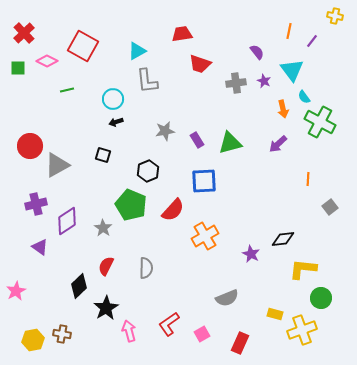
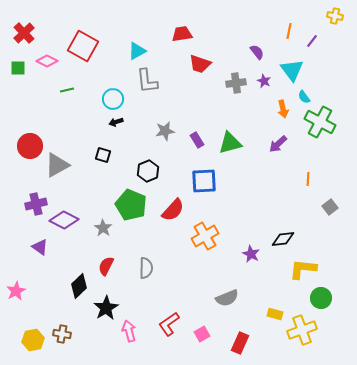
purple diamond at (67, 221): moved 3 px left, 1 px up; rotated 60 degrees clockwise
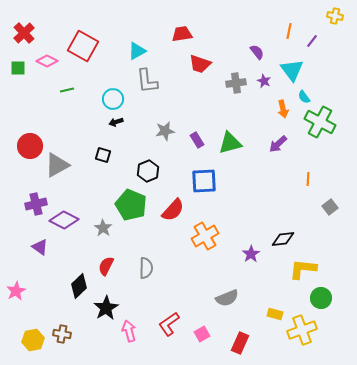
purple star at (251, 254): rotated 12 degrees clockwise
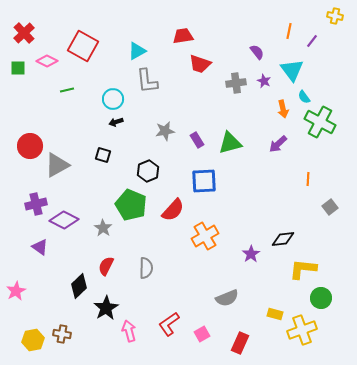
red trapezoid at (182, 34): moved 1 px right, 2 px down
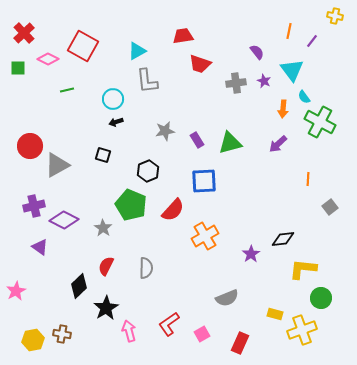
pink diamond at (47, 61): moved 1 px right, 2 px up
orange arrow at (283, 109): rotated 18 degrees clockwise
purple cross at (36, 204): moved 2 px left, 2 px down
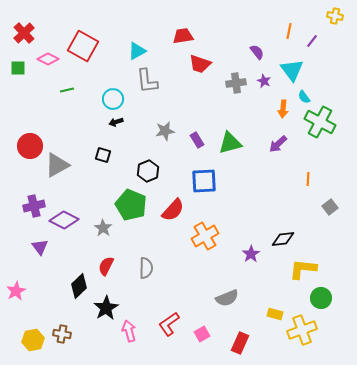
purple triangle at (40, 247): rotated 18 degrees clockwise
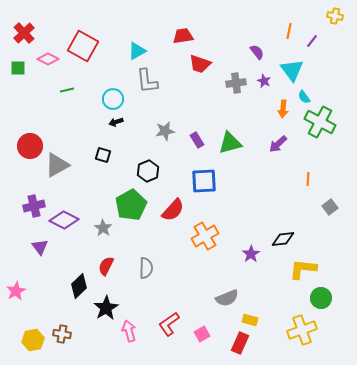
green pentagon at (131, 205): rotated 20 degrees clockwise
yellow rectangle at (275, 314): moved 25 px left, 6 px down
